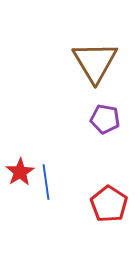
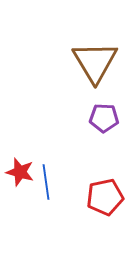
purple pentagon: moved 1 px left, 1 px up; rotated 8 degrees counterclockwise
red star: rotated 24 degrees counterclockwise
red pentagon: moved 4 px left, 7 px up; rotated 27 degrees clockwise
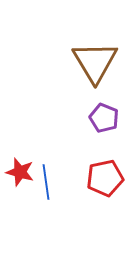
purple pentagon: rotated 20 degrees clockwise
red pentagon: moved 19 px up
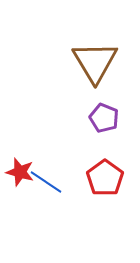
red pentagon: rotated 24 degrees counterclockwise
blue line: rotated 48 degrees counterclockwise
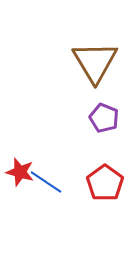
red pentagon: moved 5 px down
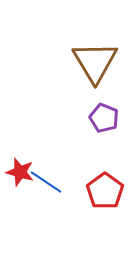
red pentagon: moved 8 px down
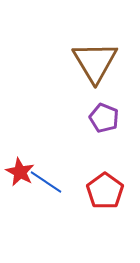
red star: rotated 12 degrees clockwise
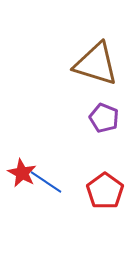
brown triangle: moved 1 px right, 2 px down; rotated 42 degrees counterclockwise
red star: moved 2 px right, 1 px down
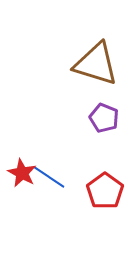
blue line: moved 3 px right, 5 px up
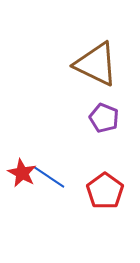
brown triangle: rotated 9 degrees clockwise
